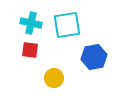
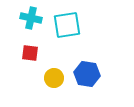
cyan cross: moved 5 px up
red square: moved 3 px down
blue hexagon: moved 7 px left, 17 px down; rotated 20 degrees clockwise
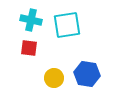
cyan cross: moved 2 px down
red square: moved 1 px left, 5 px up
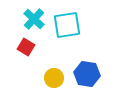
cyan cross: moved 3 px right, 1 px up; rotated 30 degrees clockwise
red square: moved 3 px left, 1 px up; rotated 24 degrees clockwise
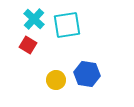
red square: moved 2 px right, 2 px up
yellow circle: moved 2 px right, 2 px down
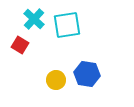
red square: moved 8 px left
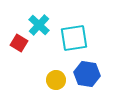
cyan cross: moved 5 px right, 6 px down
cyan square: moved 7 px right, 13 px down
red square: moved 1 px left, 2 px up
